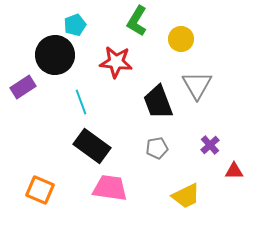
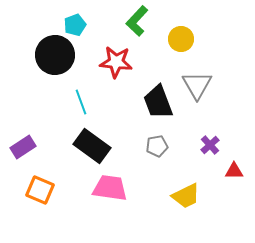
green L-shape: rotated 12 degrees clockwise
purple rectangle: moved 60 px down
gray pentagon: moved 2 px up
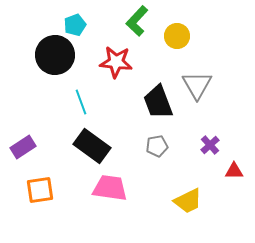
yellow circle: moved 4 px left, 3 px up
orange square: rotated 32 degrees counterclockwise
yellow trapezoid: moved 2 px right, 5 px down
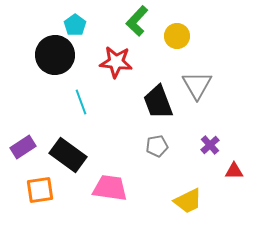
cyan pentagon: rotated 15 degrees counterclockwise
black rectangle: moved 24 px left, 9 px down
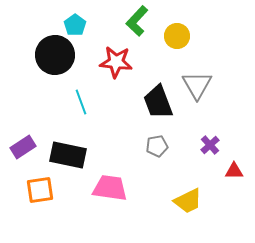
black rectangle: rotated 24 degrees counterclockwise
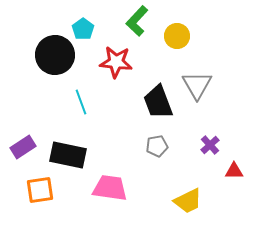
cyan pentagon: moved 8 px right, 4 px down
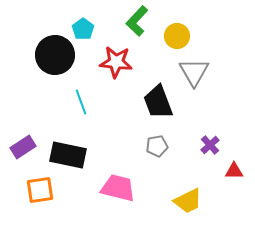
gray triangle: moved 3 px left, 13 px up
pink trapezoid: moved 8 px right; rotated 6 degrees clockwise
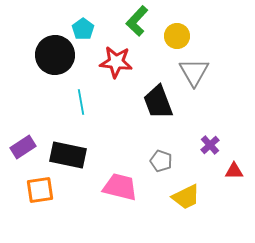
cyan line: rotated 10 degrees clockwise
gray pentagon: moved 4 px right, 15 px down; rotated 30 degrees clockwise
pink trapezoid: moved 2 px right, 1 px up
yellow trapezoid: moved 2 px left, 4 px up
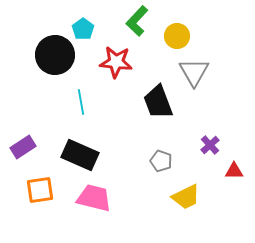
black rectangle: moved 12 px right; rotated 12 degrees clockwise
pink trapezoid: moved 26 px left, 11 px down
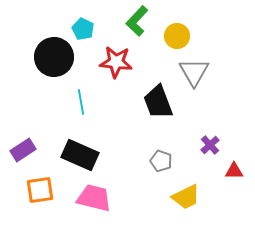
cyan pentagon: rotated 10 degrees counterclockwise
black circle: moved 1 px left, 2 px down
purple rectangle: moved 3 px down
